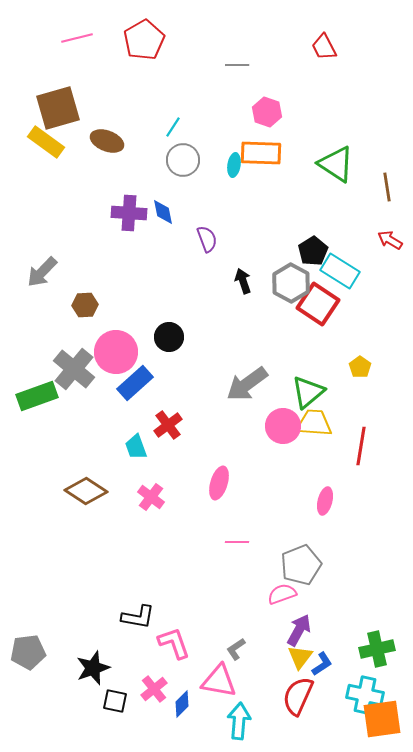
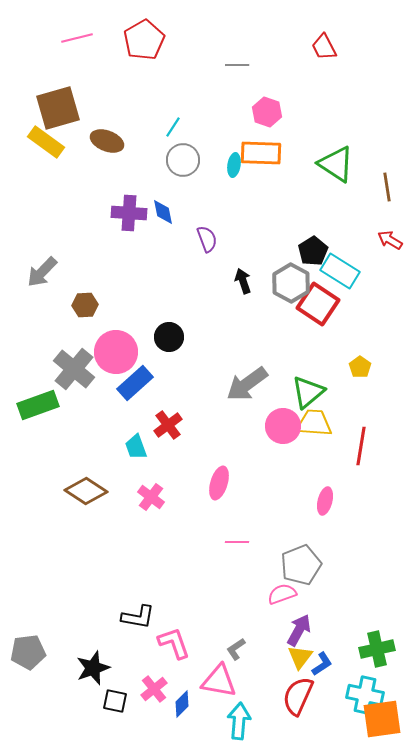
green rectangle at (37, 396): moved 1 px right, 9 px down
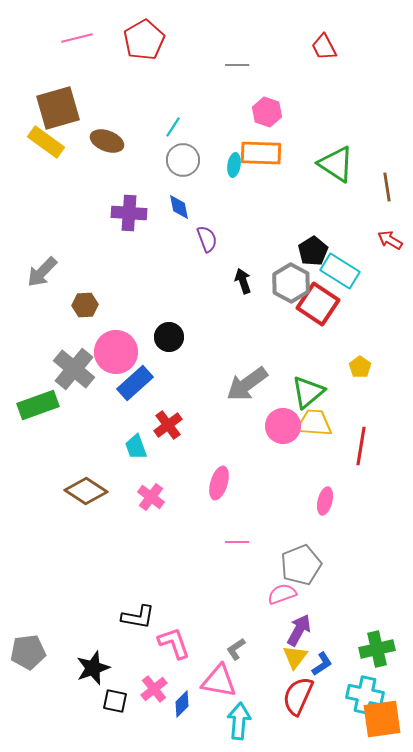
blue diamond at (163, 212): moved 16 px right, 5 px up
yellow triangle at (300, 657): moved 5 px left
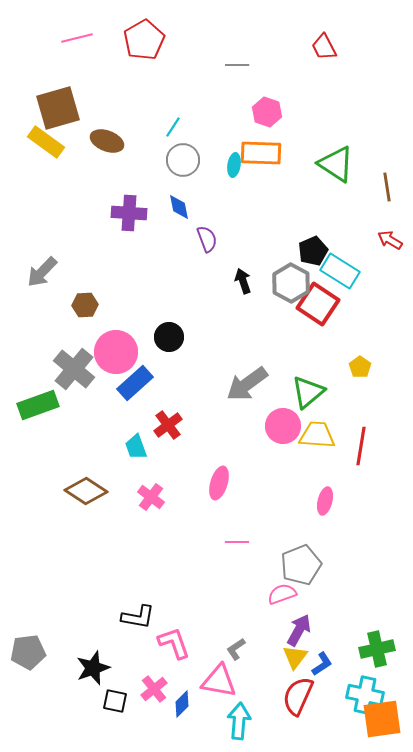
black pentagon at (313, 251): rotated 8 degrees clockwise
yellow trapezoid at (314, 423): moved 3 px right, 12 px down
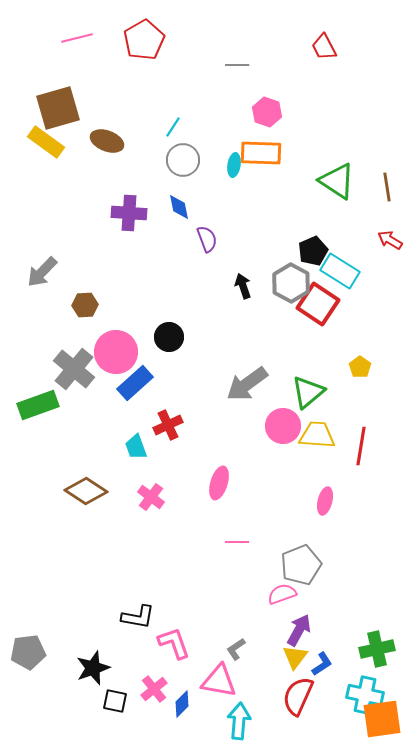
green triangle at (336, 164): moved 1 px right, 17 px down
black arrow at (243, 281): moved 5 px down
red cross at (168, 425): rotated 12 degrees clockwise
